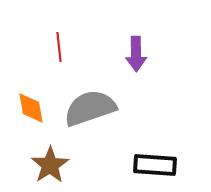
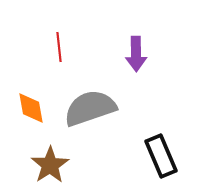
black rectangle: moved 6 px right, 9 px up; rotated 63 degrees clockwise
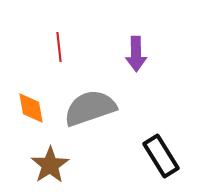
black rectangle: rotated 9 degrees counterclockwise
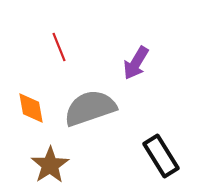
red line: rotated 16 degrees counterclockwise
purple arrow: moved 9 px down; rotated 32 degrees clockwise
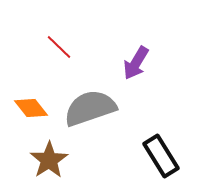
red line: rotated 24 degrees counterclockwise
orange diamond: rotated 28 degrees counterclockwise
brown star: moved 1 px left, 5 px up
